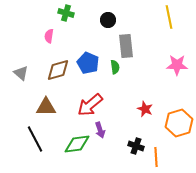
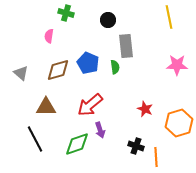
green diamond: rotated 12 degrees counterclockwise
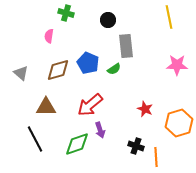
green semicircle: moved 1 px left, 2 px down; rotated 64 degrees clockwise
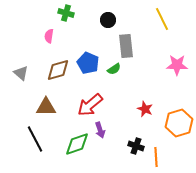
yellow line: moved 7 px left, 2 px down; rotated 15 degrees counterclockwise
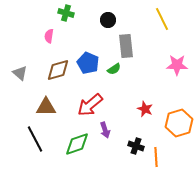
gray triangle: moved 1 px left
purple arrow: moved 5 px right
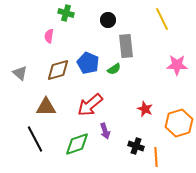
purple arrow: moved 1 px down
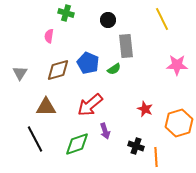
gray triangle: rotated 21 degrees clockwise
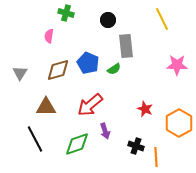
orange hexagon: rotated 12 degrees counterclockwise
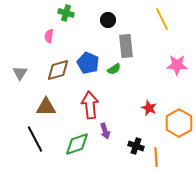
red arrow: rotated 124 degrees clockwise
red star: moved 4 px right, 1 px up
